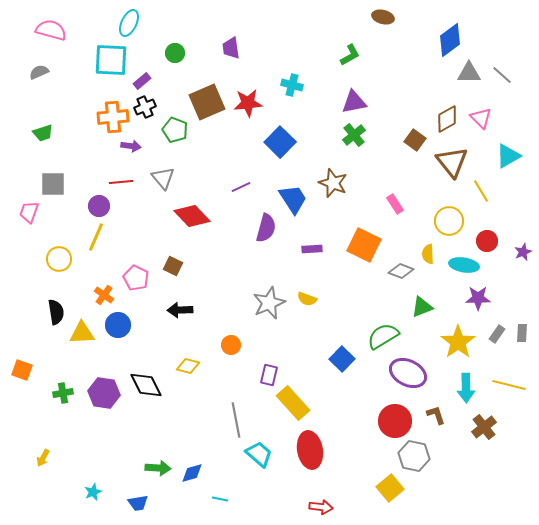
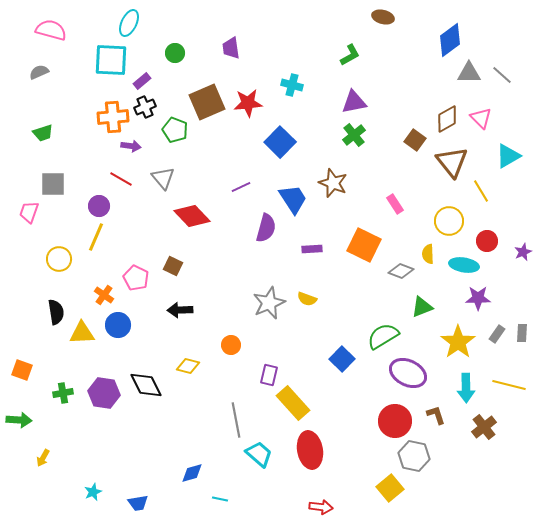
red line at (121, 182): moved 3 px up; rotated 35 degrees clockwise
green arrow at (158, 468): moved 139 px left, 48 px up
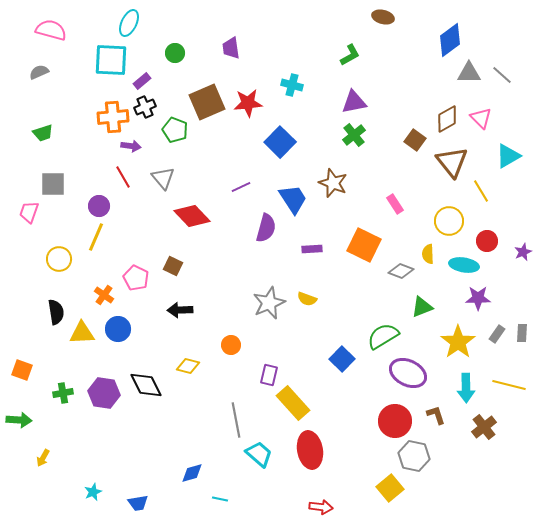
red line at (121, 179): moved 2 px right, 2 px up; rotated 30 degrees clockwise
blue circle at (118, 325): moved 4 px down
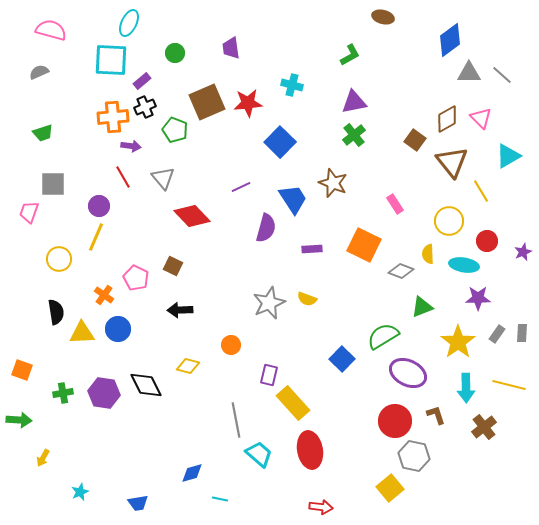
cyan star at (93, 492): moved 13 px left
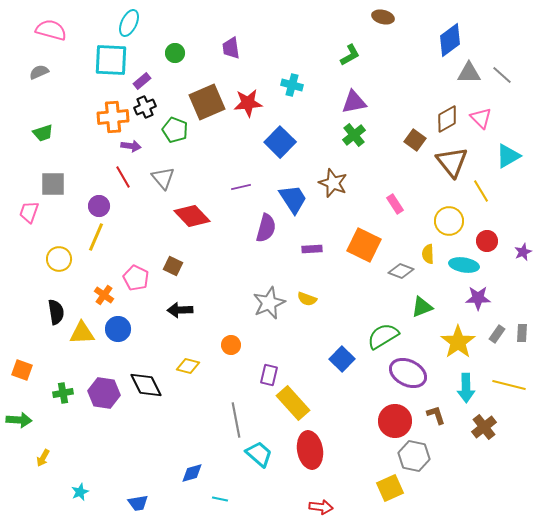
purple line at (241, 187): rotated 12 degrees clockwise
yellow square at (390, 488): rotated 16 degrees clockwise
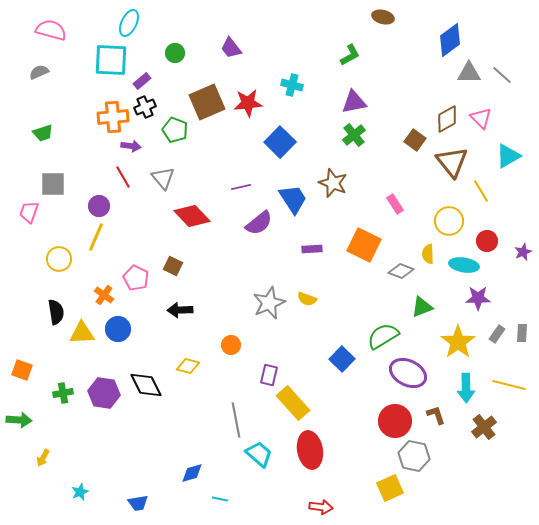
purple trapezoid at (231, 48): rotated 30 degrees counterclockwise
purple semicircle at (266, 228): moved 7 px left, 5 px up; rotated 36 degrees clockwise
